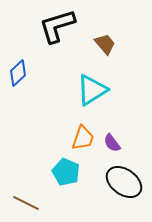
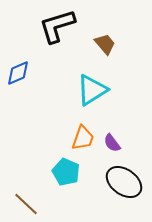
blue diamond: rotated 20 degrees clockwise
brown line: moved 1 px down; rotated 16 degrees clockwise
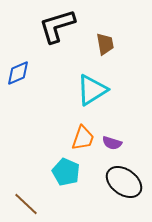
brown trapezoid: rotated 30 degrees clockwise
purple semicircle: rotated 36 degrees counterclockwise
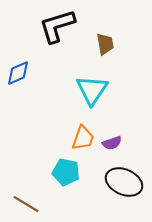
cyan triangle: rotated 24 degrees counterclockwise
purple semicircle: rotated 36 degrees counterclockwise
cyan pentagon: rotated 12 degrees counterclockwise
black ellipse: rotated 12 degrees counterclockwise
brown line: rotated 12 degrees counterclockwise
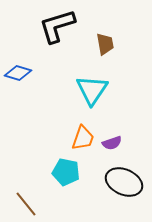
blue diamond: rotated 40 degrees clockwise
brown line: rotated 20 degrees clockwise
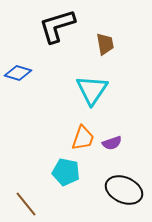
black ellipse: moved 8 px down
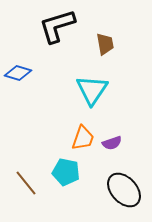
black ellipse: rotated 24 degrees clockwise
brown line: moved 21 px up
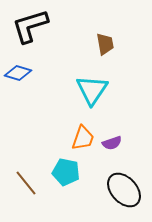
black L-shape: moved 27 px left
